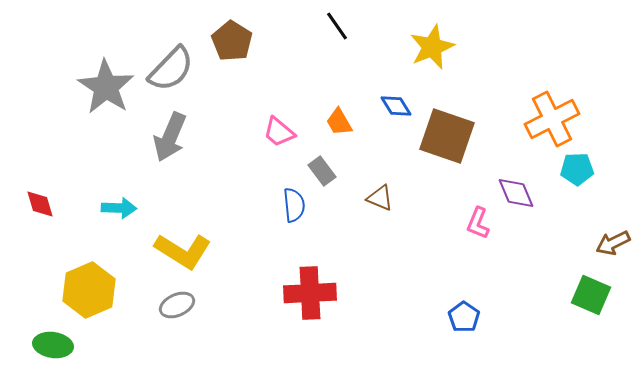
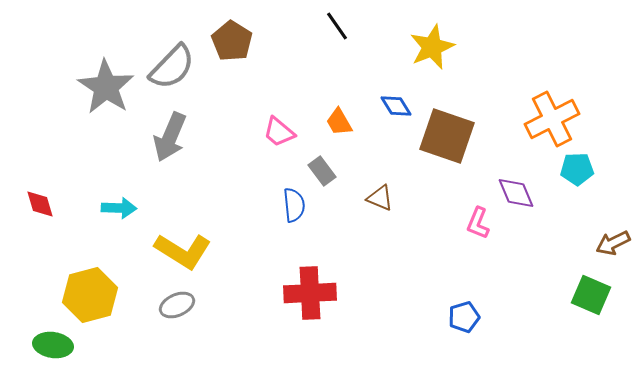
gray semicircle: moved 1 px right, 2 px up
yellow hexagon: moved 1 px right, 5 px down; rotated 8 degrees clockwise
blue pentagon: rotated 20 degrees clockwise
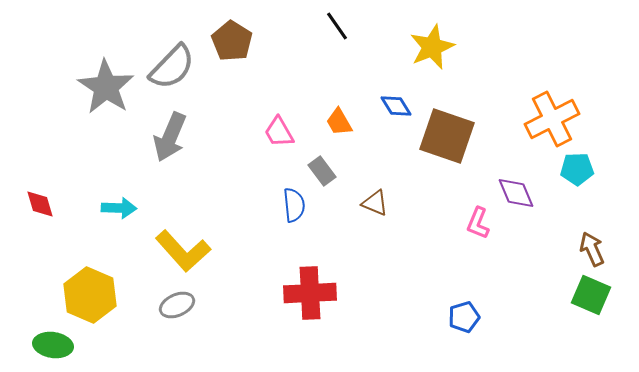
pink trapezoid: rotated 20 degrees clockwise
brown triangle: moved 5 px left, 5 px down
brown arrow: moved 21 px left, 6 px down; rotated 92 degrees clockwise
yellow L-shape: rotated 16 degrees clockwise
yellow hexagon: rotated 22 degrees counterclockwise
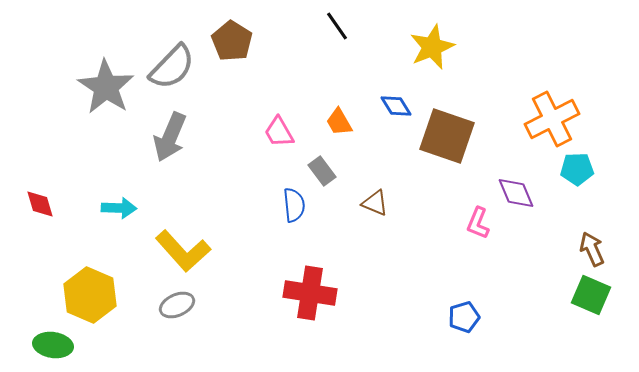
red cross: rotated 12 degrees clockwise
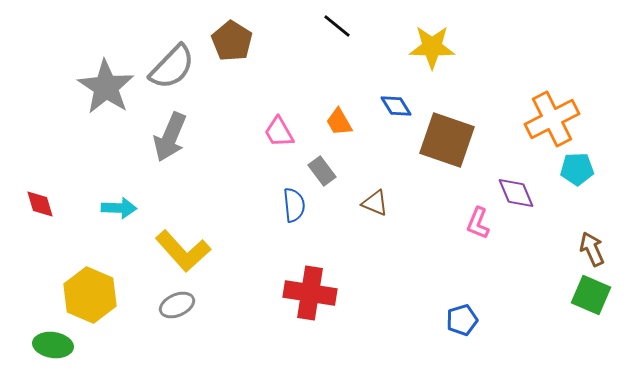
black line: rotated 16 degrees counterclockwise
yellow star: rotated 24 degrees clockwise
brown square: moved 4 px down
blue pentagon: moved 2 px left, 3 px down
